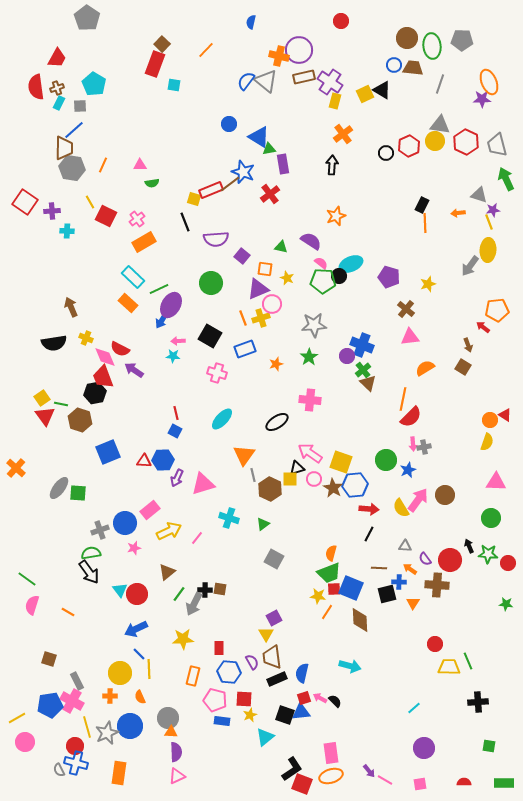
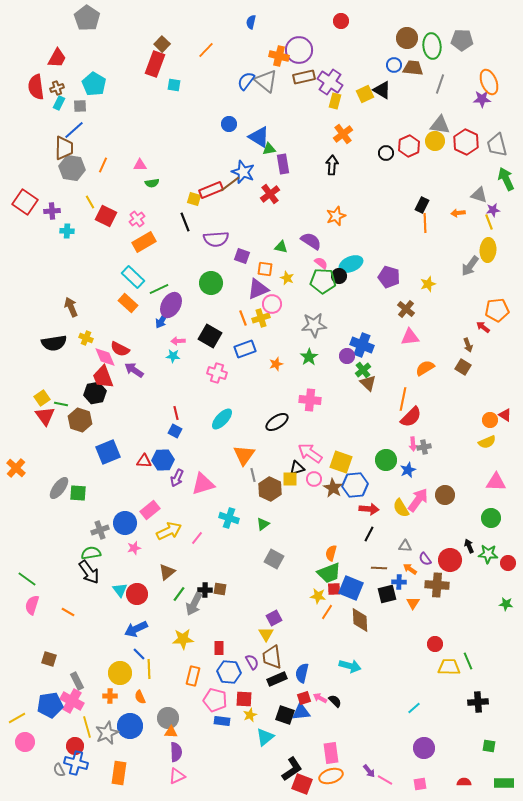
purple square at (242, 256): rotated 21 degrees counterclockwise
yellow semicircle at (487, 442): rotated 48 degrees clockwise
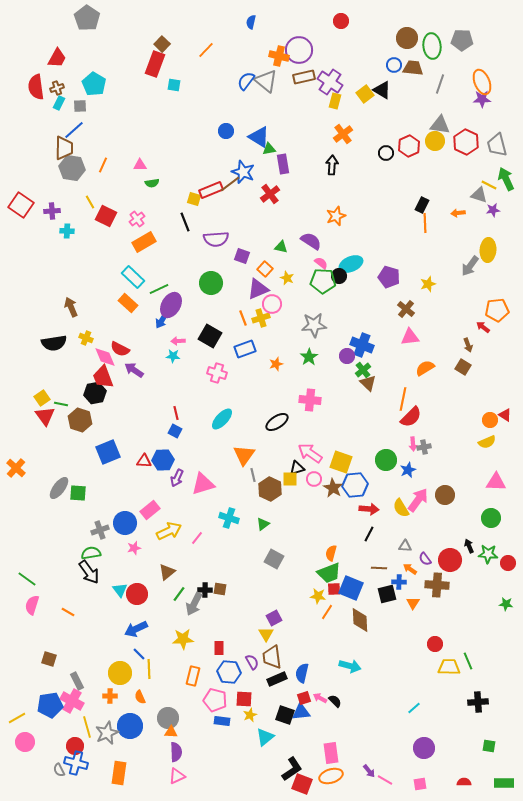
orange ellipse at (489, 82): moved 7 px left
yellow square at (365, 94): rotated 12 degrees counterclockwise
blue circle at (229, 124): moved 3 px left, 7 px down
red square at (25, 202): moved 4 px left, 3 px down
yellow line at (489, 222): moved 37 px up; rotated 42 degrees counterclockwise
orange square at (265, 269): rotated 35 degrees clockwise
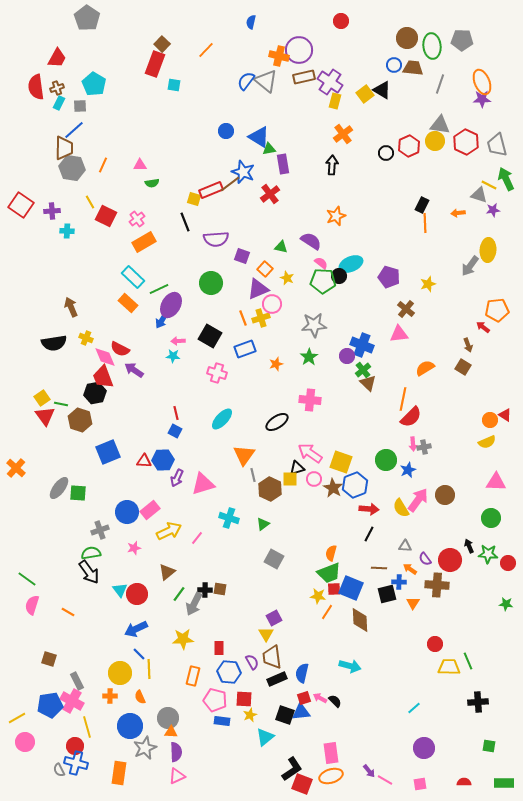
pink triangle at (410, 337): moved 11 px left, 3 px up
blue hexagon at (355, 485): rotated 15 degrees counterclockwise
blue circle at (125, 523): moved 2 px right, 11 px up
gray star at (107, 733): moved 38 px right, 15 px down
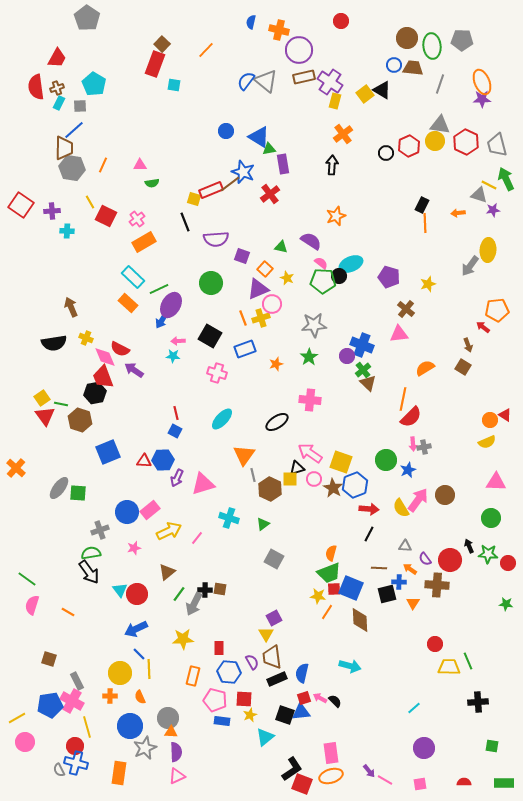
orange cross at (279, 56): moved 26 px up
green square at (489, 746): moved 3 px right
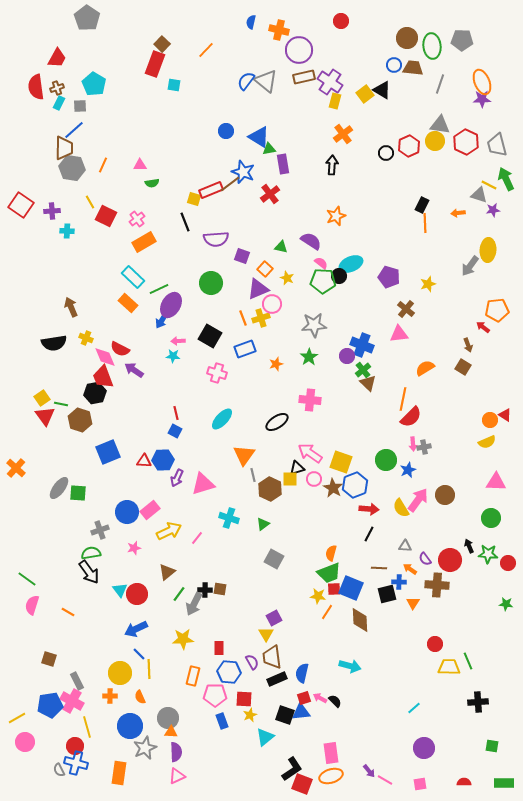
pink pentagon at (215, 700): moved 5 px up; rotated 15 degrees counterclockwise
blue rectangle at (222, 721): rotated 63 degrees clockwise
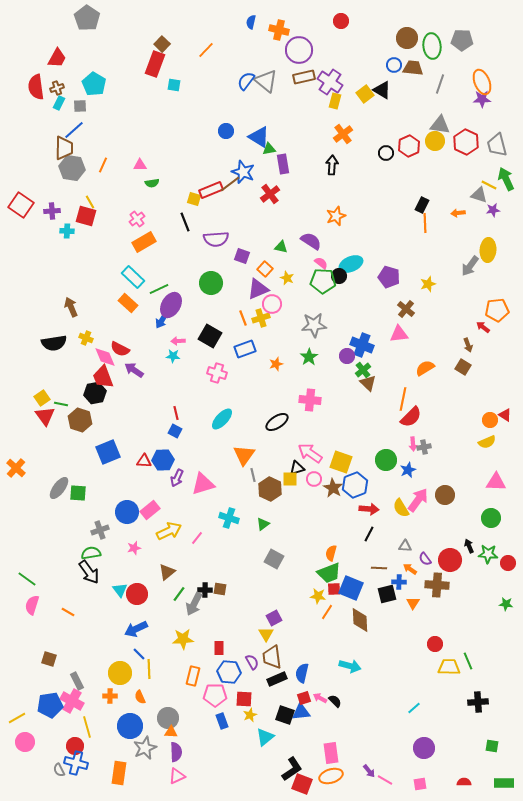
red square at (106, 216): moved 20 px left; rotated 10 degrees counterclockwise
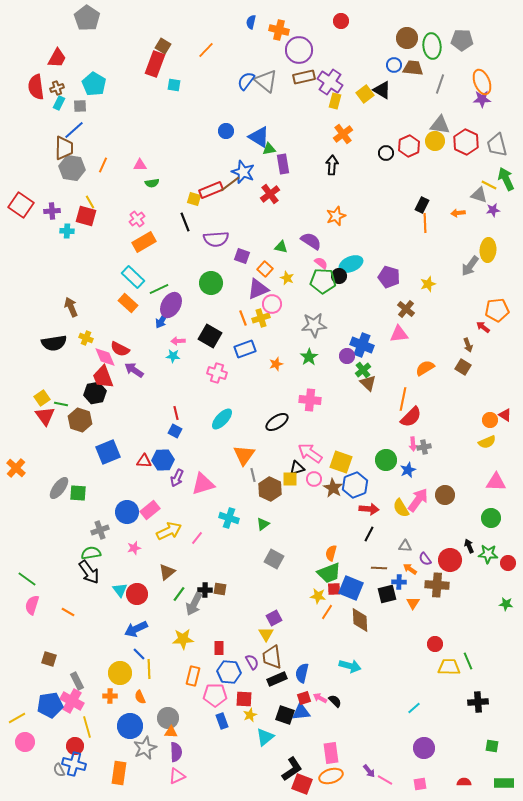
brown square at (162, 44): moved 1 px right, 2 px down; rotated 14 degrees counterclockwise
blue cross at (76, 763): moved 2 px left, 1 px down
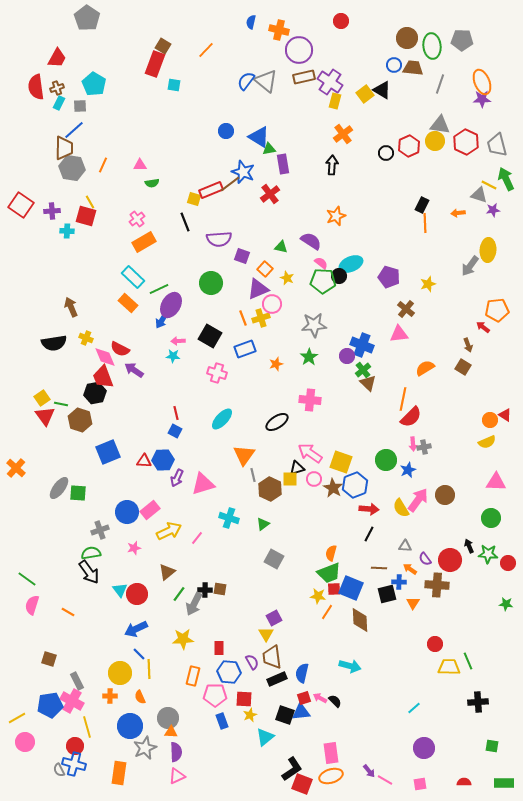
purple semicircle at (216, 239): moved 3 px right
